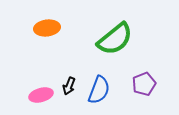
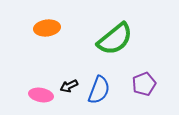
black arrow: rotated 42 degrees clockwise
pink ellipse: rotated 25 degrees clockwise
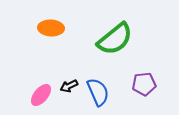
orange ellipse: moved 4 px right; rotated 10 degrees clockwise
purple pentagon: rotated 15 degrees clockwise
blue semicircle: moved 1 px left, 2 px down; rotated 44 degrees counterclockwise
pink ellipse: rotated 60 degrees counterclockwise
